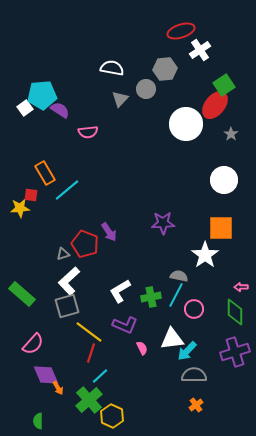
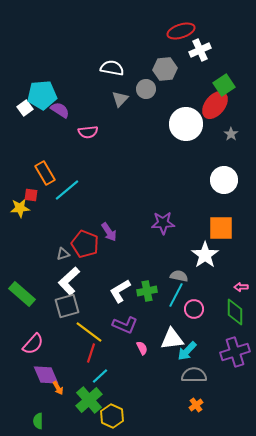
white cross at (200, 50): rotated 10 degrees clockwise
green cross at (151, 297): moved 4 px left, 6 px up
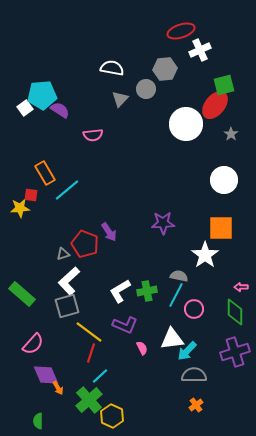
green square at (224, 85): rotated 20 degrees clockwise
pink semicircle at (88, 132): moved 5 px right, 3 px down
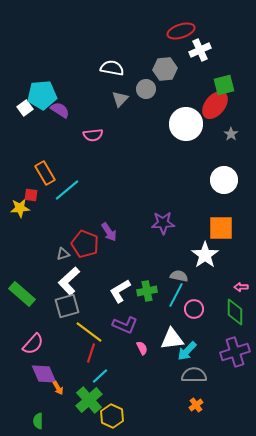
purple diamond at (46, 375): moved 2 px left, 1 px up
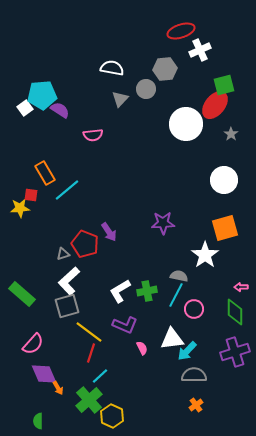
orange square at (221, 228): moved 4 px right; rotated 16 degrees counterclockwise
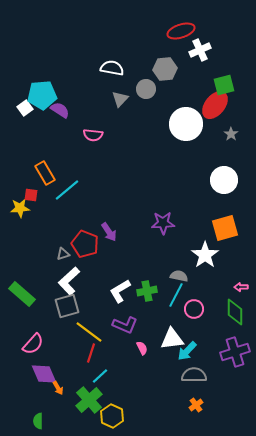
pink semicircle at (93, 135): rotated 12 degrees clockwise
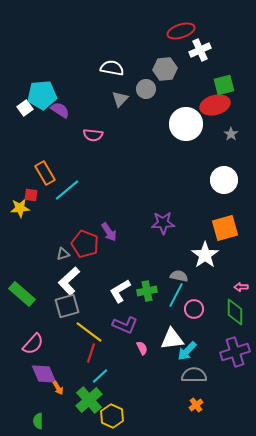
red ellipse at (215, 105): rotated 36 degrees clockwise
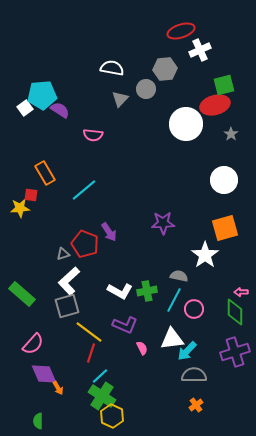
cyan line at (67, 190): moved 17 px right
pink arrow at (241, 287): moved 5 px down
white L-shape at (120, 291): rotated 120 degrees counterclockwise
cyan line at (176, 295): moved 2 px left, 5 px down
green cross at (89, 400): moved 13 px right, 4 px up; rotated 16 degrees counterclockwise
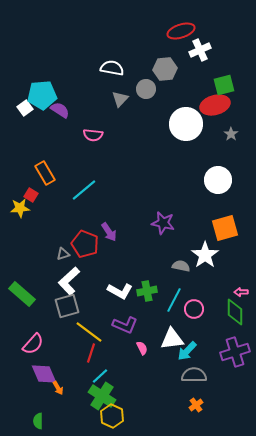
white circle at (224, 180): moved 6 px left
red square at (31, 195): rotated 24 degrees clockwise
purple star at (163, 223): rotated 15 degrees clockwise
gray semicircle at (179, 276): moved 2 px right, 10 px up
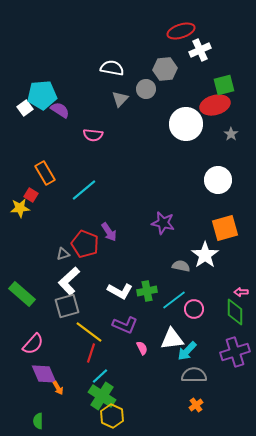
cyan line at (174, 300): rotated 25 degrees clockwise
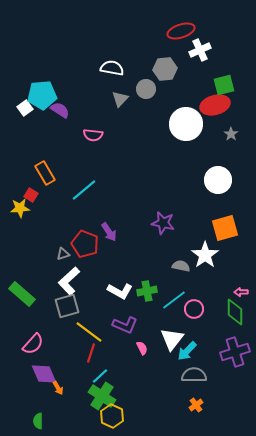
white triangle at (172, 339): rotated 45 degrees counterclockwise
